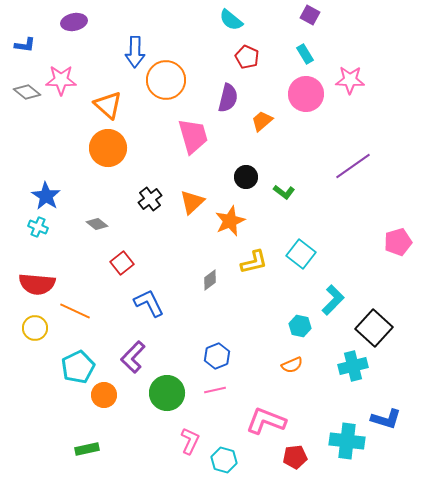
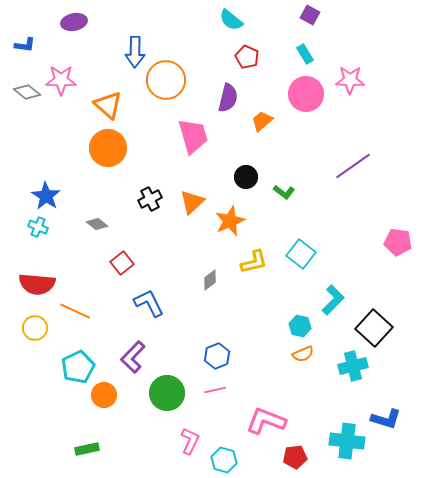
black cross at (150, 199): rotated 10 degrees clockwise
pink pentagon at (398, 242): rotated 24 degrees clockwise
orange semicircle at (292, 365): moved 11 px right, 11 px up
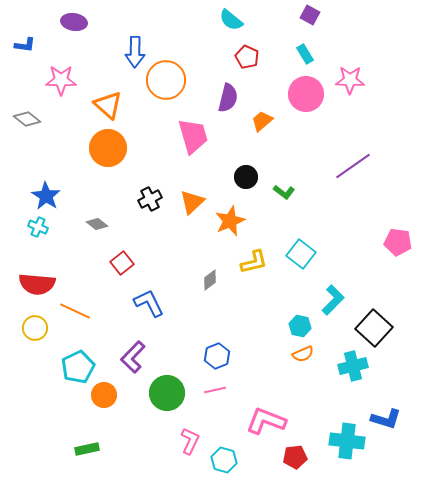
purple ellipse at (74, 22): rotated 20 degrees clockwise
gray diamond at (27, 92): moved 27 px down
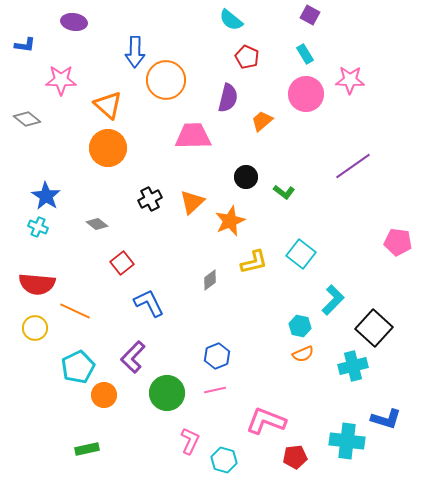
pink trapezoid at (193, 136): rotated 75 degrees counterclockwise
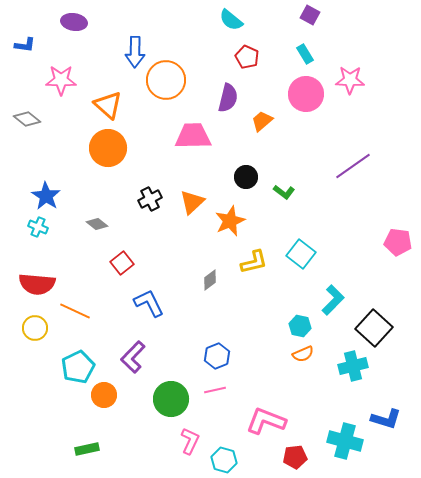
green circle at (167, 393): moved 4 px right, 6 px down
cyan cross at (347, 441): moved 2 px left; rotated 8 degrees clockwise
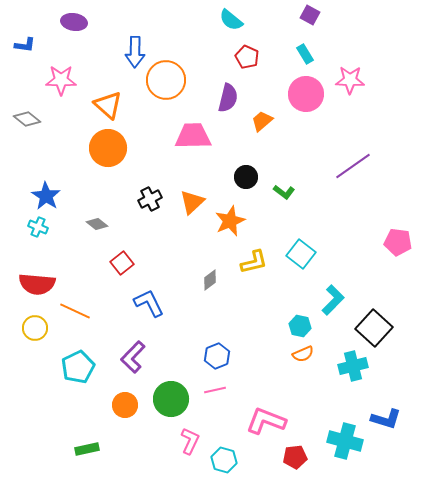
orange circle at (104, 395): moved 21 px right, 10 px down
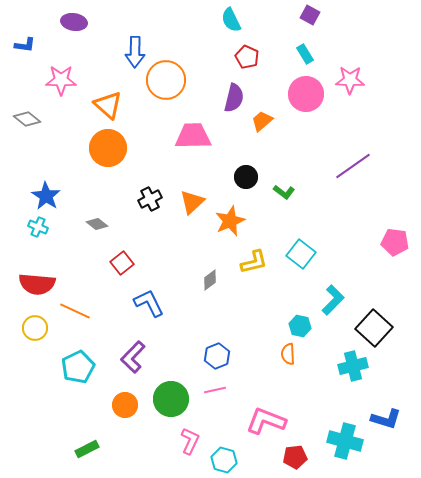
cyan semicircle at (231, 20): rotated 25 degrees clockwise
purple semicircle at (228, 98): moved 6 px right
pink pentagon at (398, 242): moved 3 px left
orange semicircle at (303, 354): moved 15 px left; rotated 110 degrees clockwise
green rectangle at (87, 449): rotated 15 degrees counterclockwise
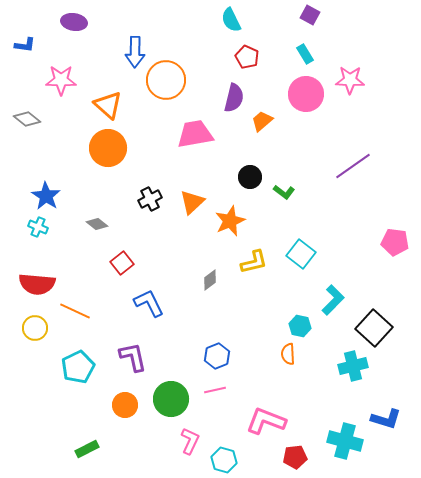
pink trapezoid at (193, 136): moved 2 px right, 2 px up; rotated 9 degrees counterclockwise
black circle at (246, 177): moved 4 px right
purple L-shape at (133, 357): rotated 124 degrees clockwise
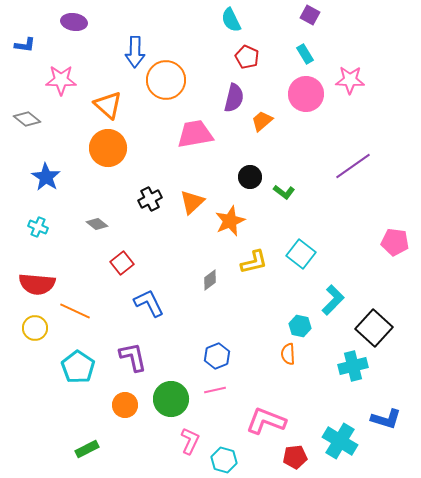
blue star at (46, 196): moved 19 px up
cyan pentagon at (78, 367): rotated 12 degrees counterclockwise
cyan cross at (345, 441): moved 5 px left; rotated 16 degrees clockwise
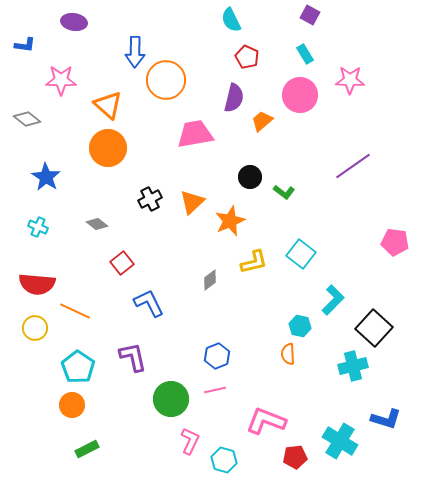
pink circle at (306, 94): moved 6 px left, 1 px down
orange circle at (125, 405): moved 53 px left
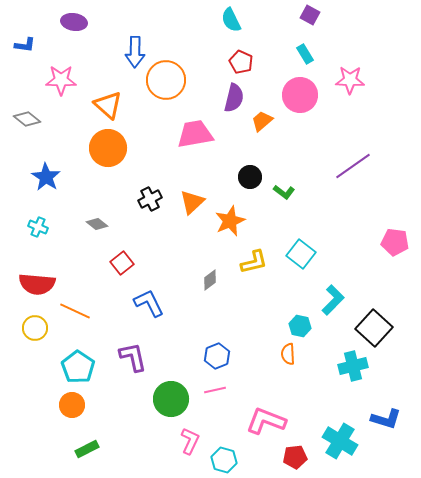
red pentagon at (247, 57): moved 6 px left, 5 px down
